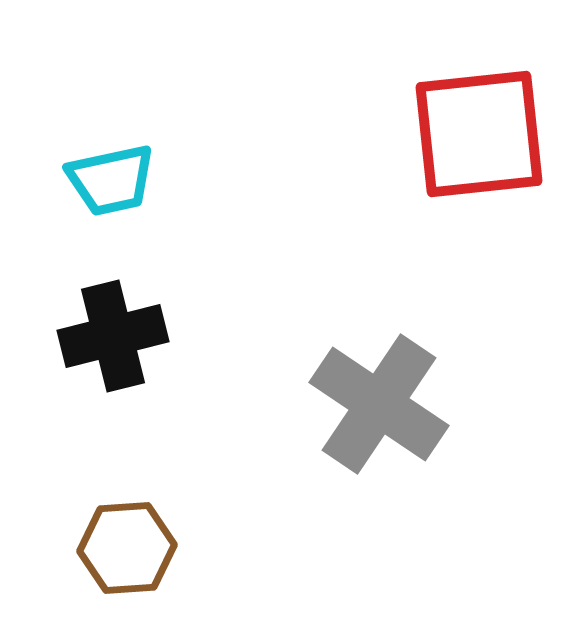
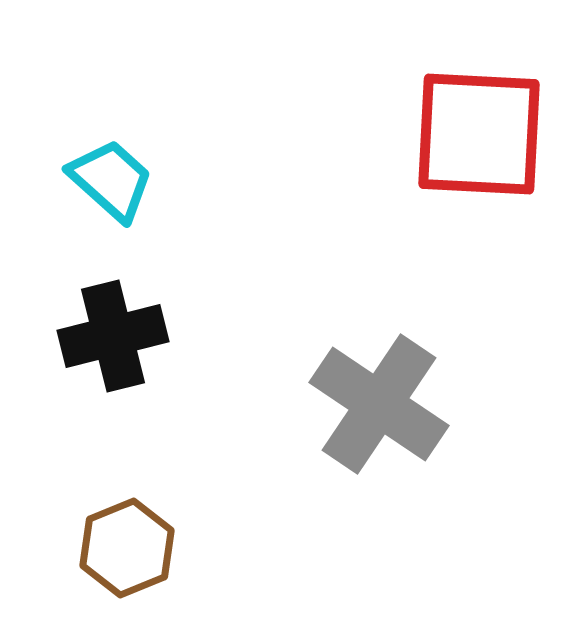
red square: rotated 9 degrees clockwise
cyan trapezoid: rotated 126 degrees counterclockwise
brown hexagon: rotated 18 degrees counterclockwise
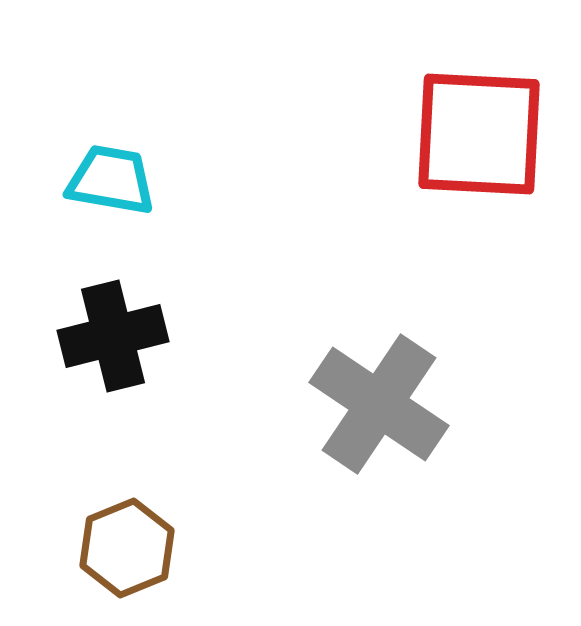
cyan trapezoid: rotated 32 degrees counterclockwise
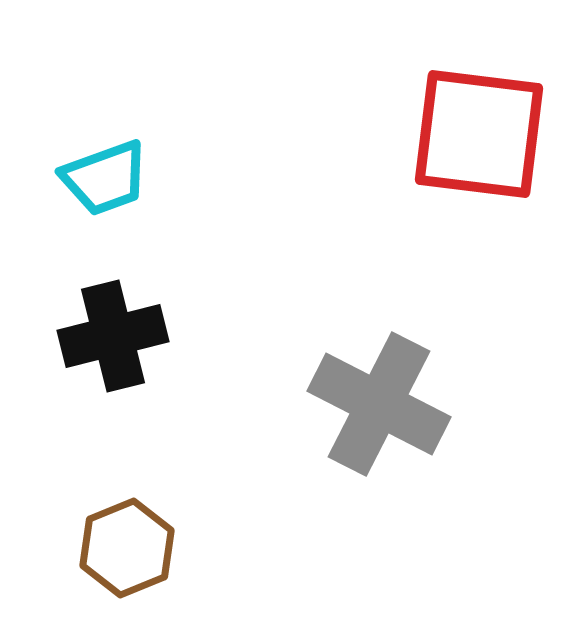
red square: rotated 4 degrees clockwise
cyan trapezoid: moved 6 px left, 2 px up; rotated 150 degrees clockwise
gray cross: rotated 7 degrees counterclockwise
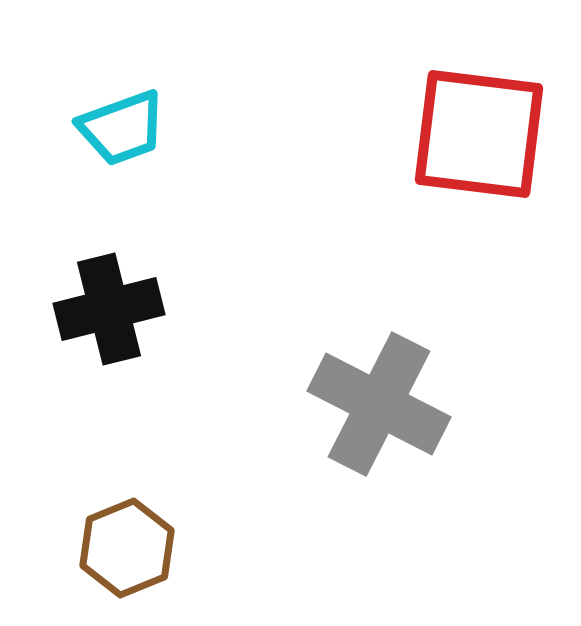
cyan trapezoid: moved 17 px right, 50 px up
black cross: moved 4 px left, 27 px up
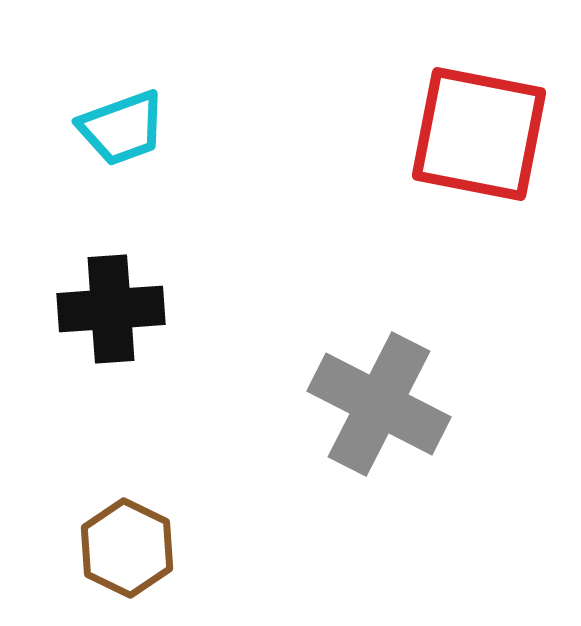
red square: rotated 4 degrees clockwise
black cross: moved 2 px right; rotated 10 degrees clockwise
brown hexagon: rotated 12 degrees counterclockwise
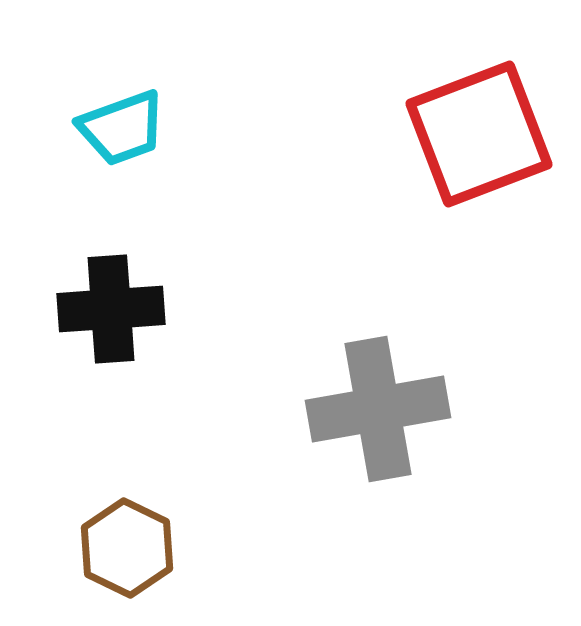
red square: rotated 32 degrees counterclockwise
gray cross: moved 1 px left, 5 px down; rotated 37 degrees counterclockwise
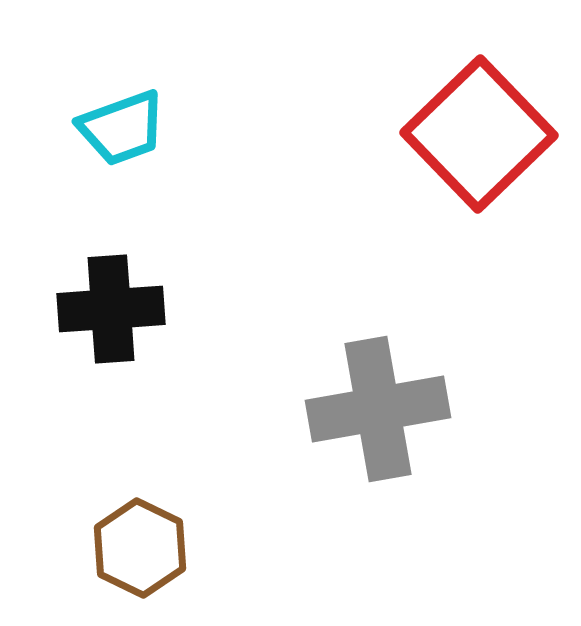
red square: rotated 23 degrees counterclockwise
brown hexagon: moved 13 px right
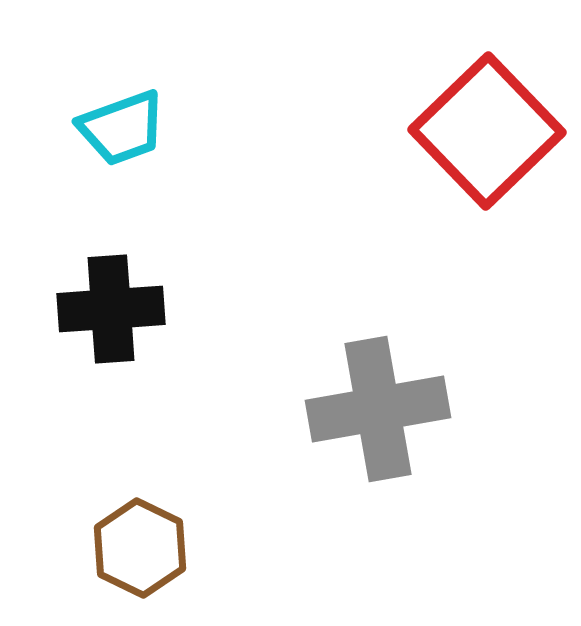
red square: moved 8 px right, 3 px up
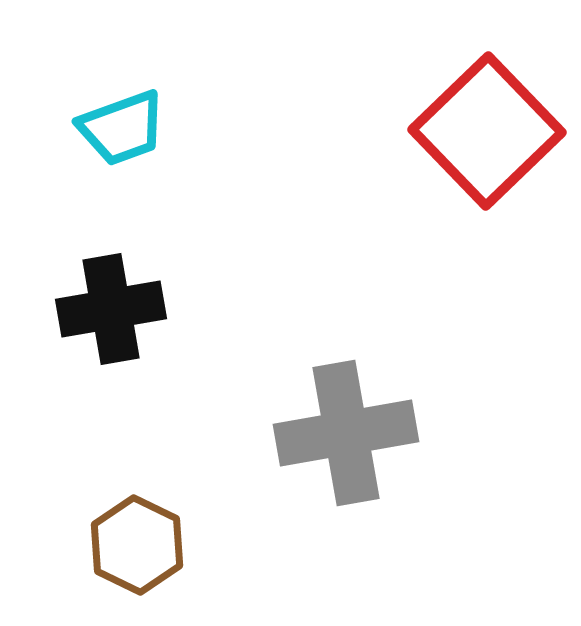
black cross: rotated 6 degrees counterclockwise
gray cross: moved 32 px left, 24 px down
brown hexagon: moved 3 px left, 3 px up
